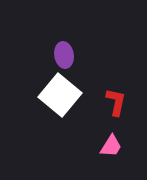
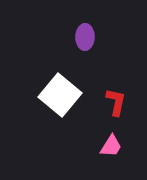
purple ellipse: moved 21 px right, 18 px up; rotated 10 degrees clockwise
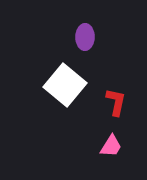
white square: moved 5 px right, 10 px up
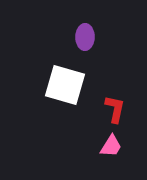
white square: rotated 24 degrees counterclockwise
red L-shape: moved 1 px left, 7 px down
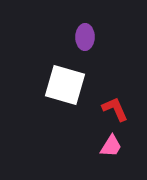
red L-shape: rotated 36 degrees counterclockwise
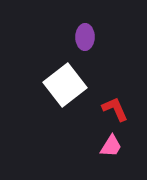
white square: rotated 36 degrees clockwise
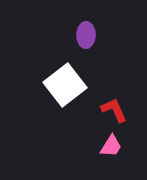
purple ellipse: moved 1 px right, 2 px up
red L-shape: moved 1 px left, 1 px down
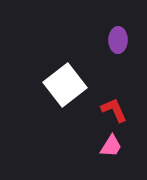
purple ellipse: moved 32 px right, 5 px down
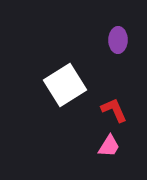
white square: rotated 6 degrees clockwise
pink trapezoid: moved 2 px left
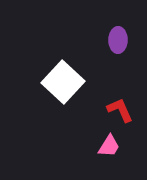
white square: moved 2 px left, 3 px up; rotated 15 degrees counterclockwise
red L-shape: moved 6 px right
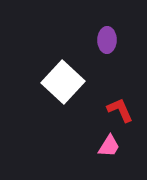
purple ellipse: moved 11 px left
